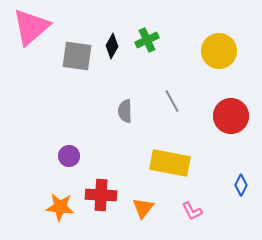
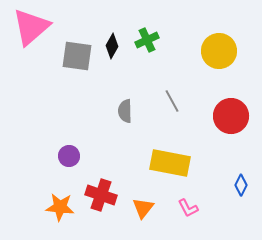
red cross: rotated 16 degrees clockwise
pink L-shape: moved 4 px left, 3 px up
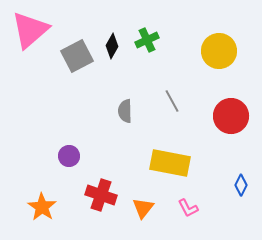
pink triangle: moved 1 px left, 3 px down
gray square: rotated 36 degrees counterclockwise
orange star: moved 18 px left; rotated 28 degrees clockwise
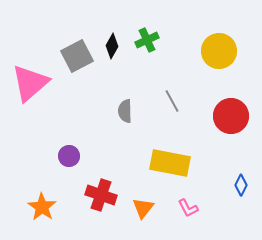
pink triangle: moved 53 px down
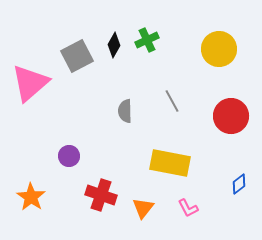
black diamond: moved 2 px right, 1 px up
yellow circle: moved 2 px up
blue diamond: moved 2 px left, 1 px up; rotated 25 degrees clockwise
orange star: moved 11 px left, 10 px up
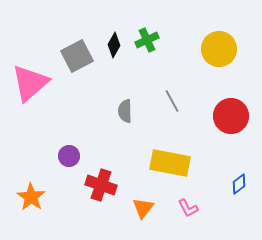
red cross: moved 10 px up
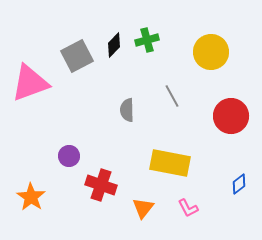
green cross: rotated 10 degrees clockwise
black diamond: rotated 15 degrees clockwise
yellow circle: moved 8 px left, 3 px down
pink triangle: rotated 21 degrees clockwise
gray line: moved 5 px up
gray semicircle: moved 2 px right, 1 px up
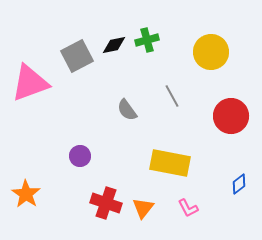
black diamond: rotated 35 degrees clockwise
gray semicircle: rotated 35 degrees counterclockwise
purple circle: moved 11 px right
red cross: moved 5 px right, 18 px down
orange star: moved 5 px left, 3 px up
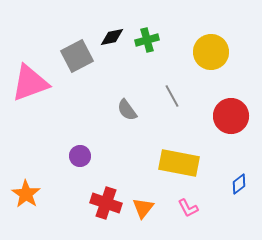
black diamond: moved 2 px left, 8 px up
yellow rectangle: moved 9 px right
